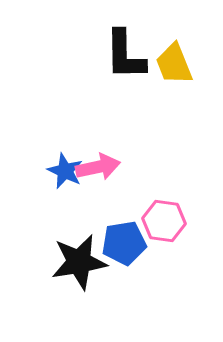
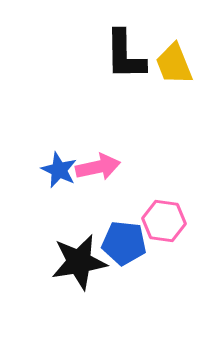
blue star: moved 6 px left, 1 px up
blue pentagon: rotated 15 degrees clockwise
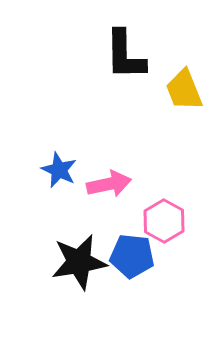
yellow trapezoid: moved 10 px right, 26 px down
pink arrow: moved 11 px right, 17 px down
pink hexagon: rotated 21 degrees clockwise
blue pentagon: moved 8 px right, 13 px down
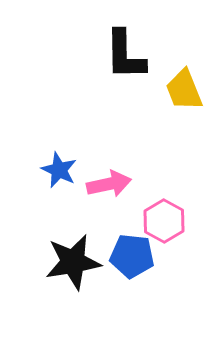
black star: moved 6 px left
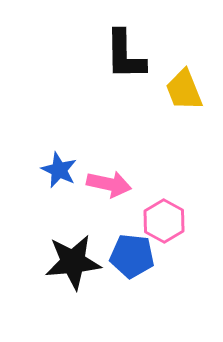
pink arrow: rotated 24 degrees clockwise
black star: rotated 4 degrees clockwise
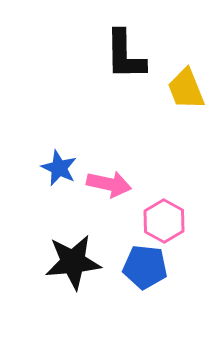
yellow trapezoid: moved 2 px right, 1 px up
blue star: moved 2 px up
blue pentagon: moved 13 px right, 11 px down
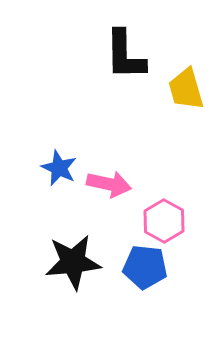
yellow trapezoid: rotated 6 degrees clockwise
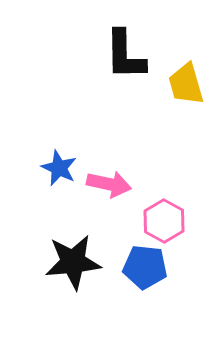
yellow trapezoid: moved 5 px up
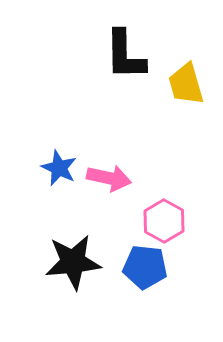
pink arrow: moved 6 px up
